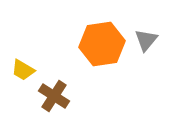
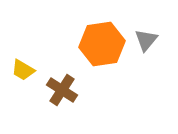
brown cross: moved 8 px right, 6 px up
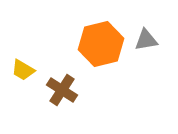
gray triangle: rotated 40 degrees clockwise
orange hexagon: moved 1 px left; rotated 6 degrees counterclockwise
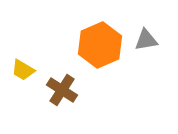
orange hexagon: moved 1 px left, 1 px down; rotated 9 degrees counterclockwise
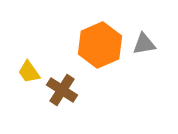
gray triangle: moved 2 px left, 4 px down
yellow trapezoid: moved 6 px right, 2 px down; rotated 25 degrees clockwise
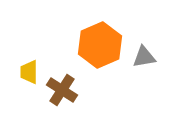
gray triangle: moved 13 px down
yellow trapezoid: rotated 35 degrees clockwise
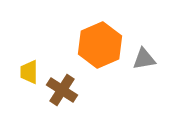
gray triangle: moved 2 px down
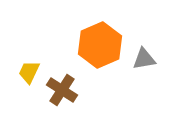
yellow trapezoid: rotated 25 degrees clockwise
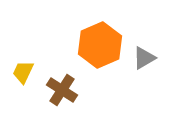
gray triangle: moved 1 px up; rotated 20 degrees counterclockwise
yellow trapezoid: moved 6 px left
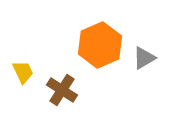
yellow trapezoid: rotated 130 degrees clockwise
